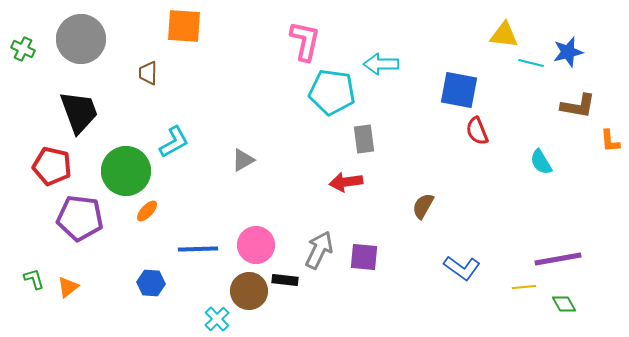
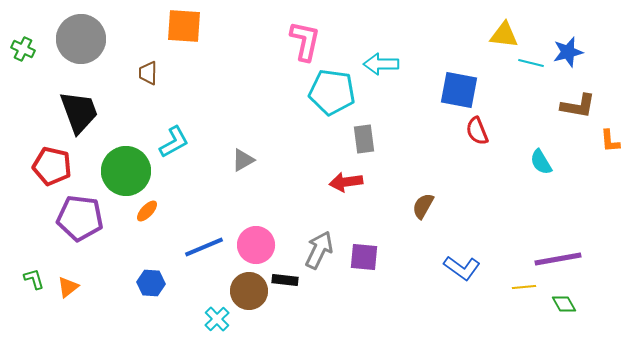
blue line: moved 6 px right, 2 px up; rotated 21 degrees counterclockwise
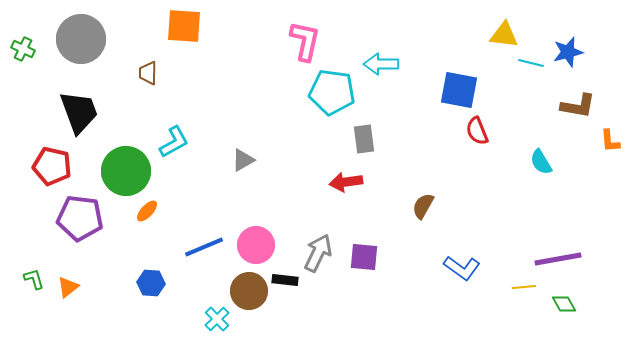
gray arrow: moved 1 px left, 3 px down
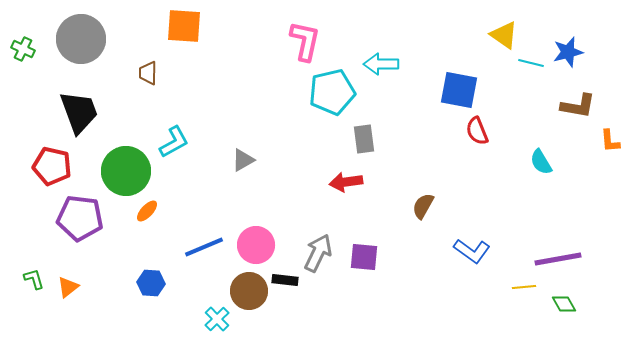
yellow triangle: rotated 28 degrees clockwise
cyan pentagon: rotated 21 degrees counterclockwise
blue L-shape: moved 10 px right, 17 px up
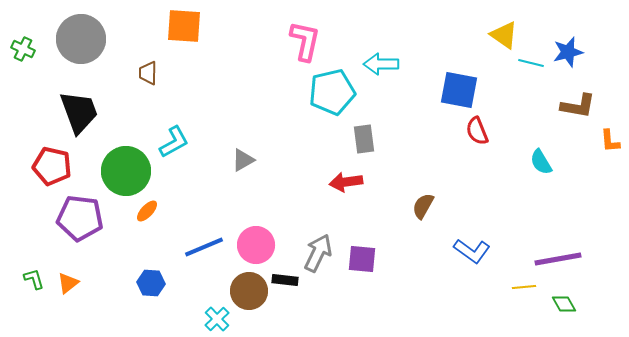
purple square: moved 2 px left, 2 px down
orange triangle: moved 4 px up
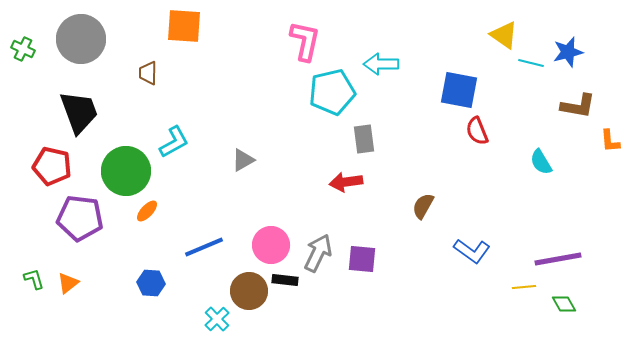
pink circle: moved 15 px right
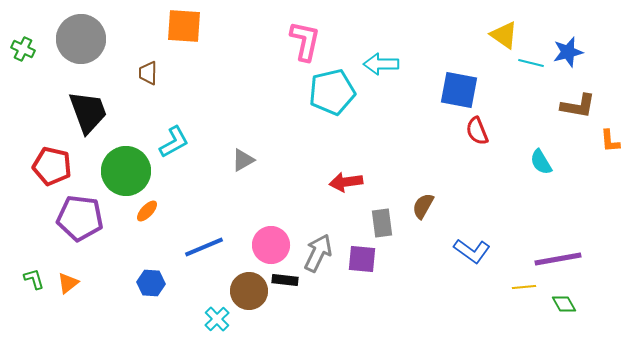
black trapezoid: moved 9 px right
gray rectangle: moved 18 px right, 84 px down
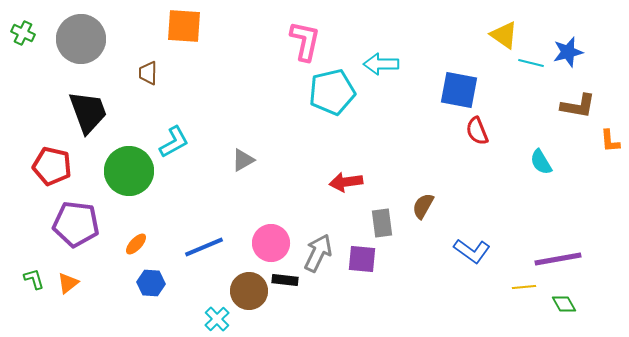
green cross: moved 16 px up
green circle: moved 3 px right
orange ellipse: moved 11 px left, 33 px down
purple pentagon: moved 4 px left, 6 px down
pink circle: moved 2 px up
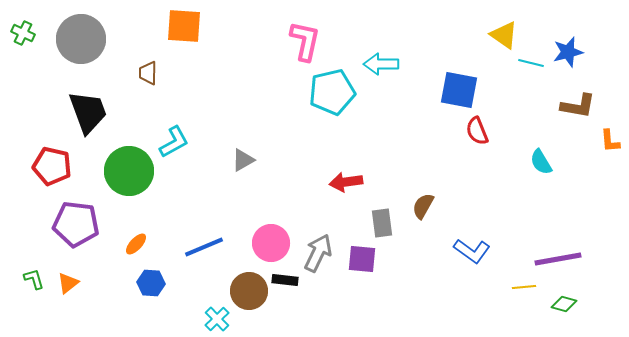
green diamond: rotated 45 degrees counterclockwise
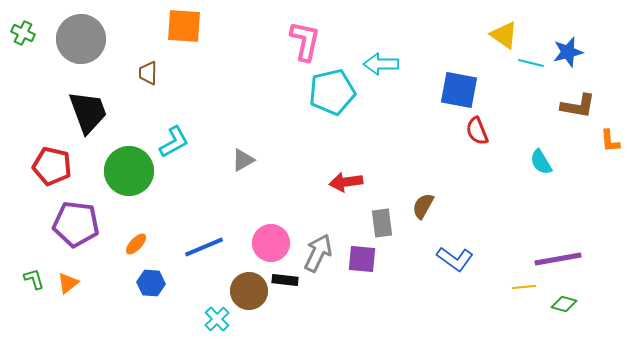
blue L-shape: moved 17 px left, 8 px down
